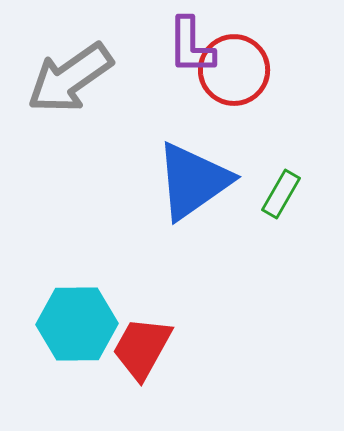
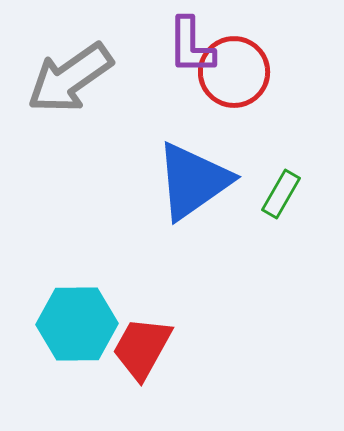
red circle: moved 2 px down
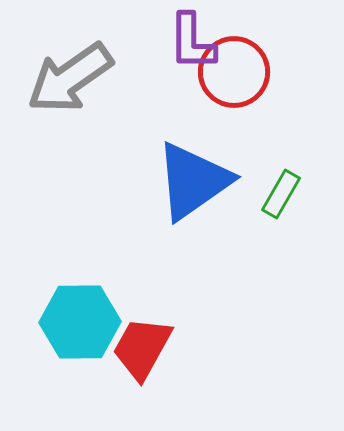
purple L-shape: moved 1 px right, 4 px up
cyan hexagon: moved 3 px right, 2 px up
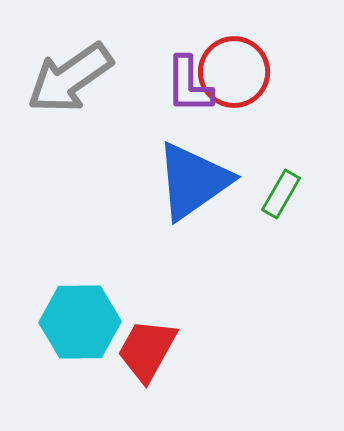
purple L-shape: moved 3 px left, 43 px down
red trapezoid: moved 5 px right, 2 px down
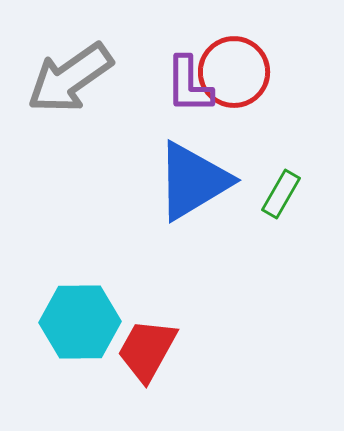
blue triangle: rotated 4 degrees clockwise
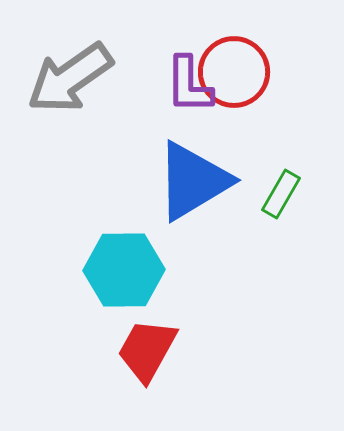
cyan hexagon: moved 44 px right, 52 px up
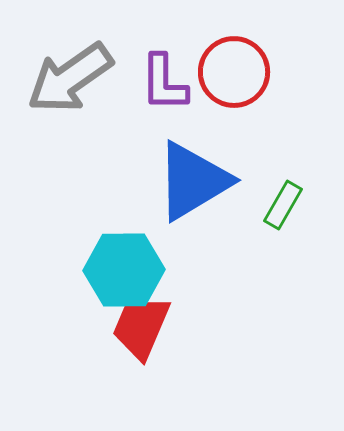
purple L-shape: moved 25 px left, 2 px up
green rectangle: moved 2 px right, 11 px down
red trapezoid: moved 6 px left, 23 px up; rotated 6 degrees counterclockwise
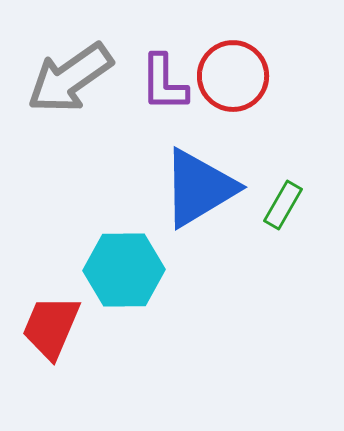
red circle: moved 1 px left, 4 px down
blue triangle: moved 6 px right, 7 px down
red trapezoid: moved 90 px left
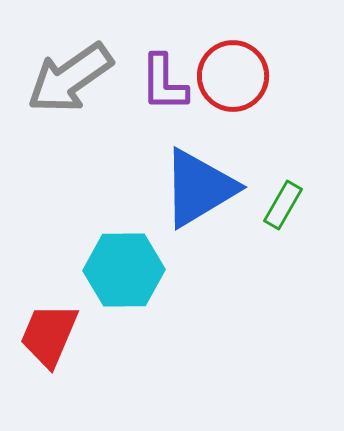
red trapezoid: moved 2 px left, 8 px down
